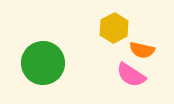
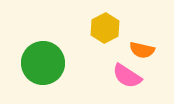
yellow hexagon: moved 9 px left
pink semicircle: moved 4 px left, 1 px down
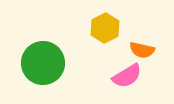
pink semicircle: rotated 64 degrees counterclockwise
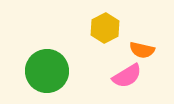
green circle: moved 4 px right, 8 px down
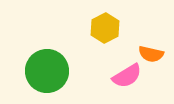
orange semicircle: moved 9 px right, 4 px down
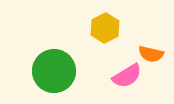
green circle: moved 7 px right
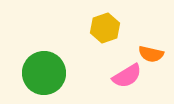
yellow hexagon: rotated 8 degrees clockwise
green circle: moved 10 px left, 2 px down
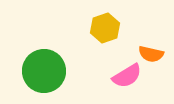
green circle: moved 2 px up
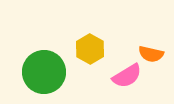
yellow hexagon: moved 15 px left, 21 px down; rotated 12 degrees counterclockwise
green circle: moved 1 px down
